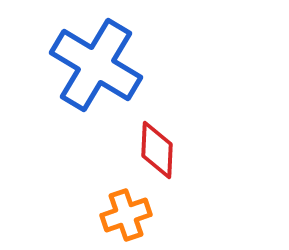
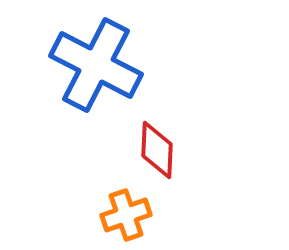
blue cross: rotated 4 degrees counterclockwise
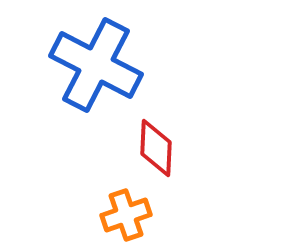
red diamond: moved 1 px left, 2 px up
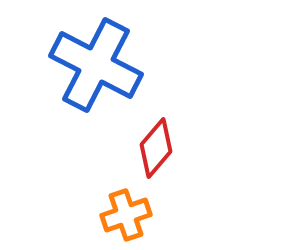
red diamond: rotated 38 degrees clockwise
